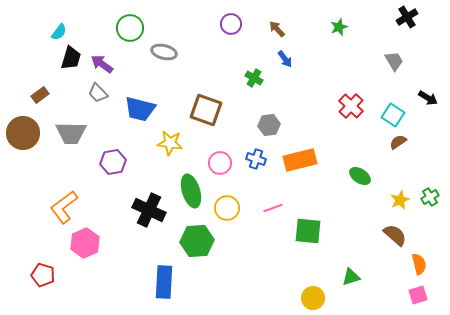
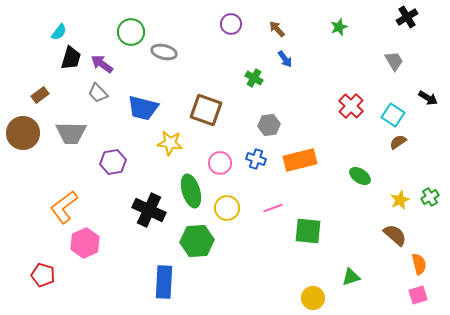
green circle at (130, 28): moved 1 px right, 4 px down
blue trapezoid at (140, 109): moved 3 px right, 1 px up
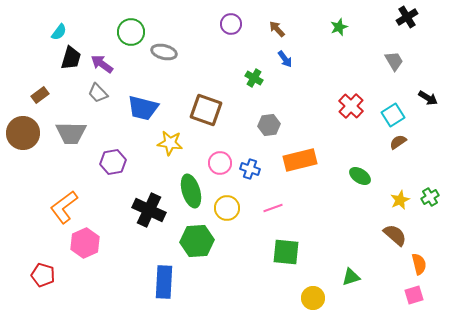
cyan square at (393, 115): rotated 25 degrees clockwise
blue cross at (256, 159): moved 6 px left, 10 px down
green square at (308, 231): moved 22 px left, 21 px down
pink square at (418, 295): moved 4 px left
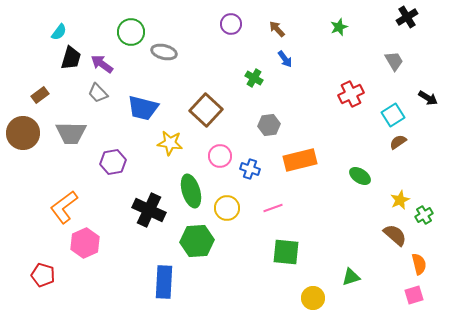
red cross at (351, 106): moved 12 px up; rotated 20 degrees clockwise
brown square at (206, 110): rotated 24 degrees clockwise
pink circle at (220, 163): moved 7 px up
green cross at (430, 197): moved 6 px left, 18 px down
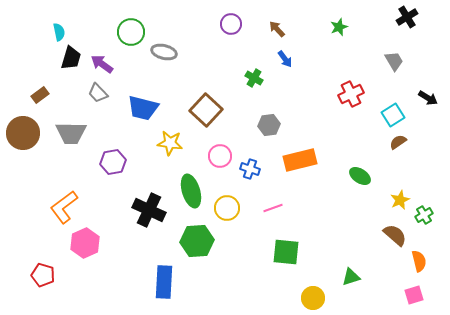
cyan semicircle at (59, 32): rotated 48 degrees counterclockwise
orange semicircle at (419, 264): moved 3 px up
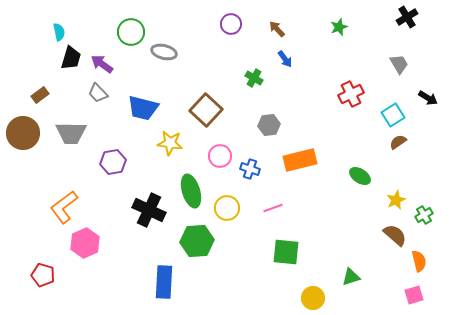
gray trapezoid at (394, 61): moved 5 px right, 3 px down
yellow star at (400, 200): moved 4 px left
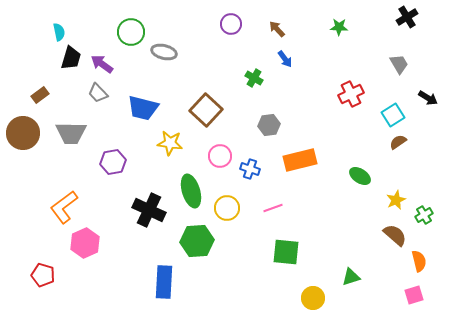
green star at (339, 27): rotated 24 degrees clockwise
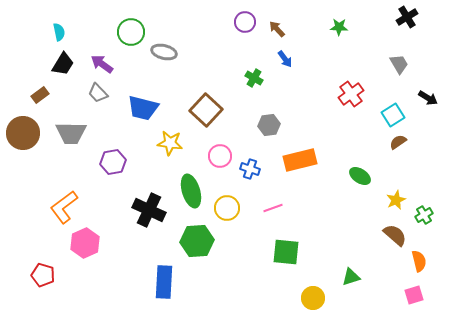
purple circle at (231, 24): moved 14 px right, 2 px up
black trapezoid at (71, 58): moved 8 px left, 6 px down; rotated 15 degrees clockwise
red cross at (351, 94): rotated 10 degrees counterclockwise
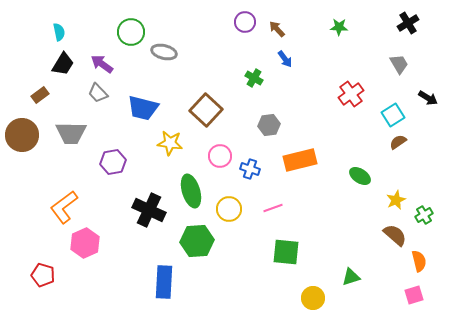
black cross at (407, 17): moved 1 px right, 6 px down
brown circle at (23, 133): moved 1 px left, 2 px down
yellow circle at (227, 208): moved 2 px right, 1 px down
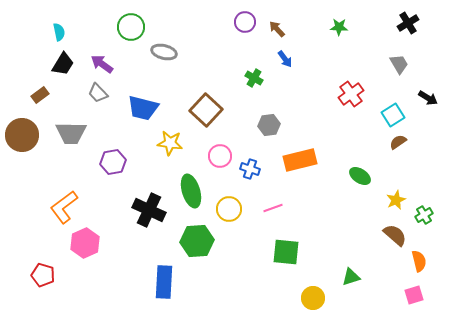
green circle at (131, 32): moved 5 px up
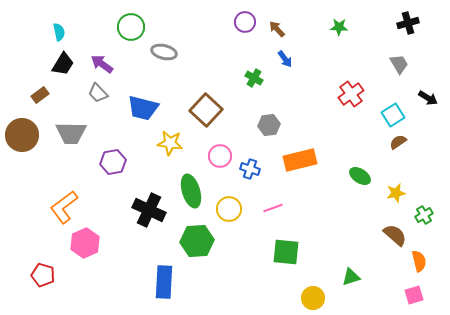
black cross at (408, 23): rotated 15 degrees clockwise
yellow star at (396, 200): moved 7 px up; rotated 12 degrees clockwise
